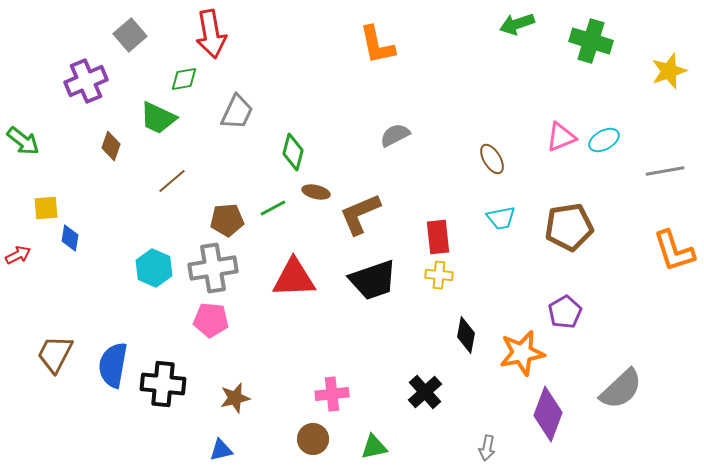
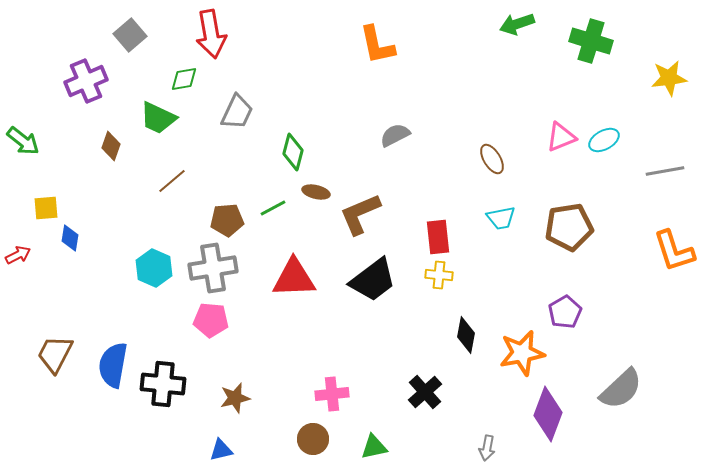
yellow star at (669, 71): moved 7 px down; rotated 12 degrees clockwise
black trapezoid at (373, 280): rotated 18 degrees counterclockwise
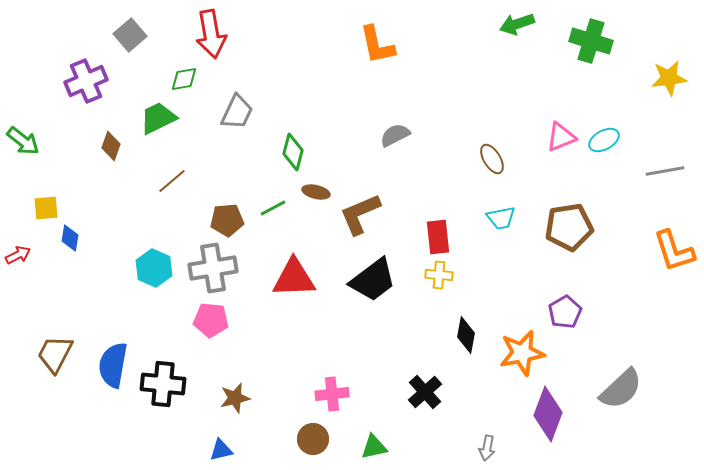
green trapezoid at (158, 118): rotated 129 degrees clockwise
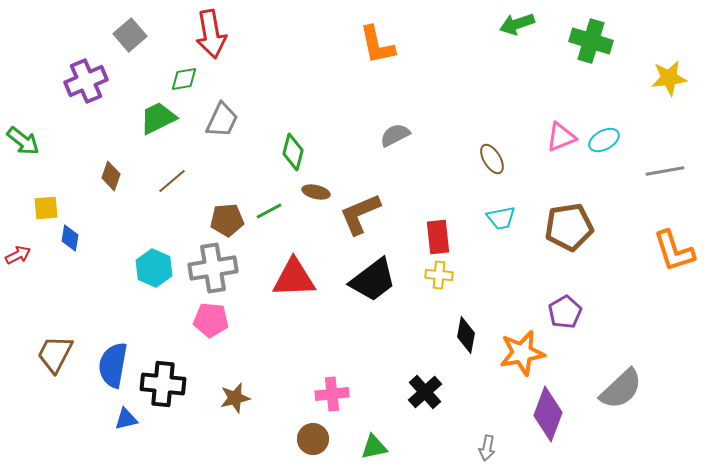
gray trapezoid at (237, 112): moved 15 px left, 8 px down
brown diamond at (111, 146): moved 30 px down
green line at (273, 208): moved 4 px left, 3 px down
blue triangle at (221, 450): moved 95 px left, 31 px up
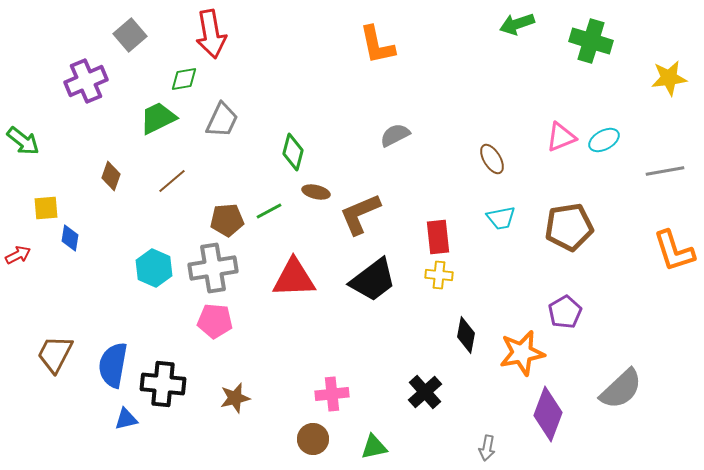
pink pentagon at (211, 320): moved 4 px right, 1 px down
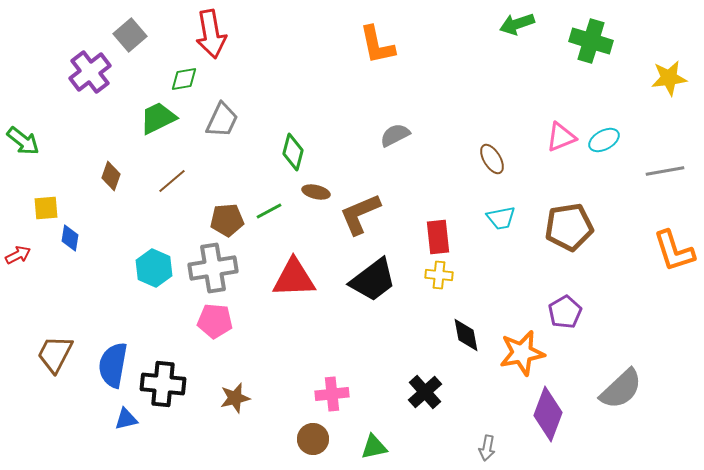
purple cross at (86, 81): moved 4 px right, 9 px up; rotated 15 degrees counterclockwise
black diamond at (466, 335): rotated 21 degrees counterclockwise
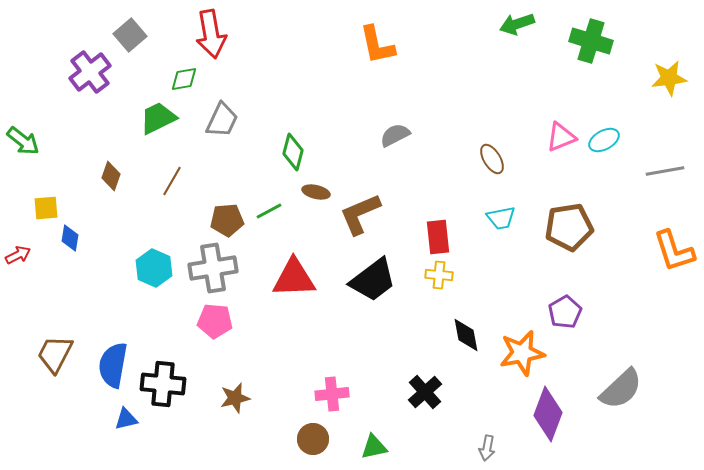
brown line at (172, 181): rotated 20 degrees counterclockwise
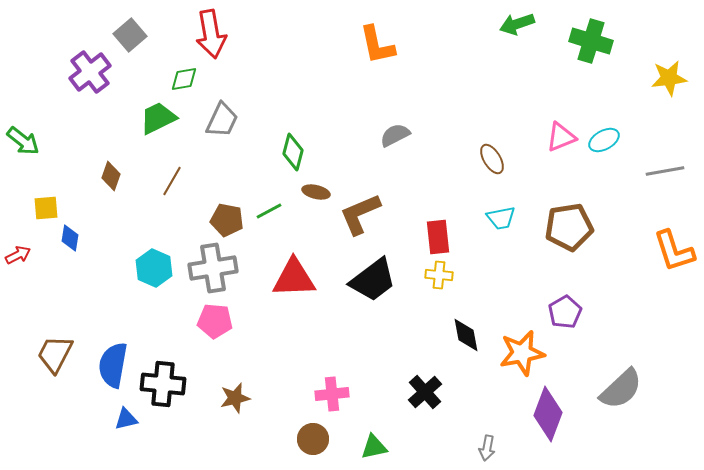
brown pentagon at (227, 220): rotated 16 degrees clockwise
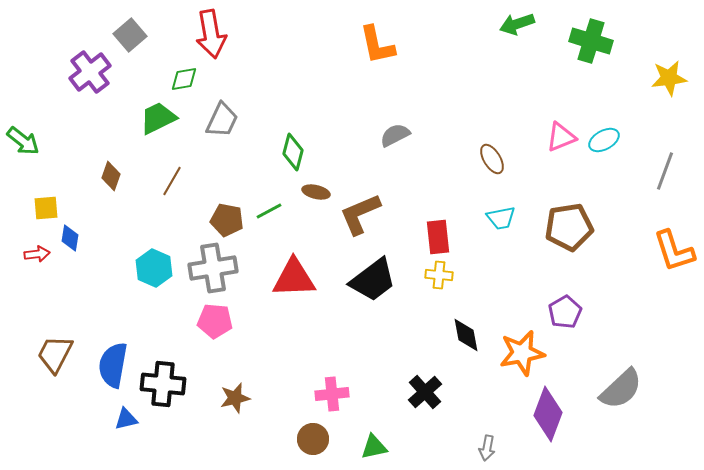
gray line at (665, 171): rotated 60 degrees counterclockwise
red arrow at (18, 255): moved 19 px right, 1 px up; rotated 20 degrees clockwise
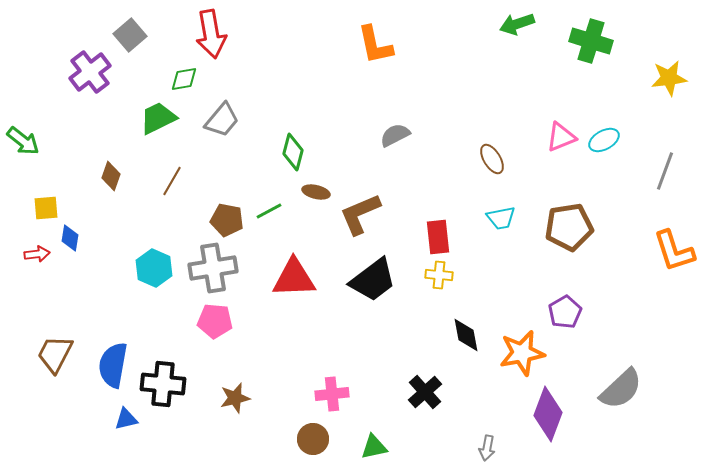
orange L-shape at (377, 45): moved 2 px left
gray trapezoid at (222, 120): rotated 15 degrees clockwise
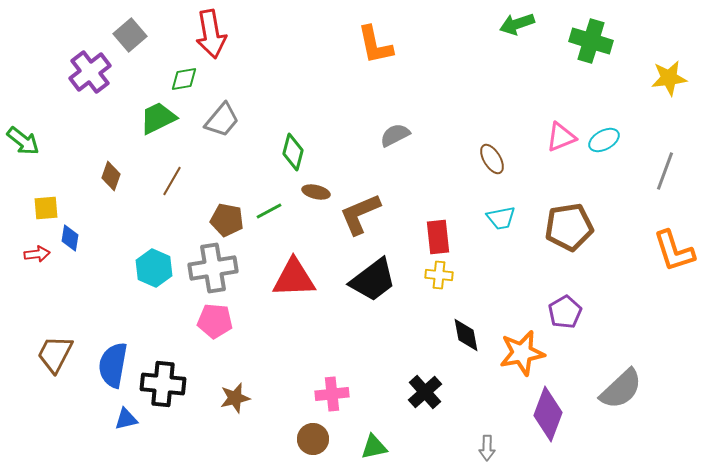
gray arrow at (487, 448): rotated 10 degrees counterclockwise
